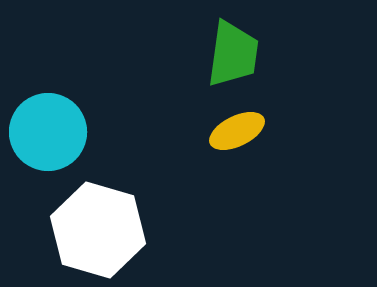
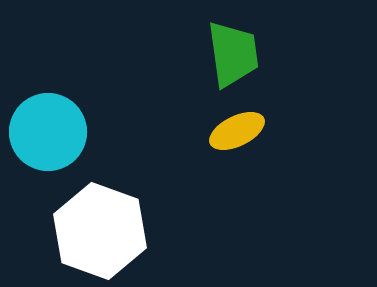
green trapezoid: rotated 16 degrees counterclockwise
white hexagon: moved 2 px right, 1 px down; rotated 4 degrees clockwise
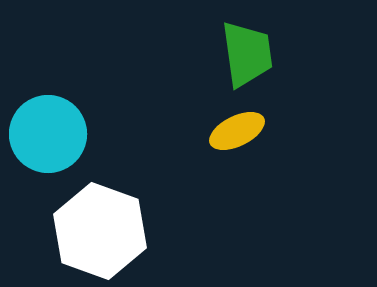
green trapezoid: moved 14 px right
cyan circle: moved 2 px down
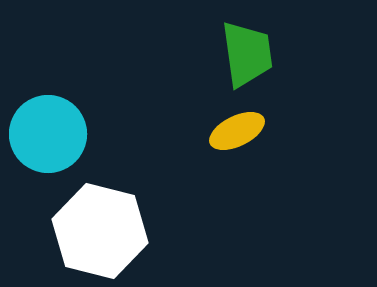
white hexagon: rotated 6 degrees counterclockwise
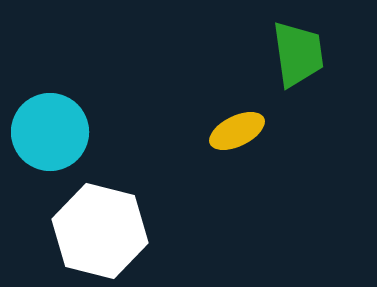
green trapezoid: moved 51 px right
cyan circle: moved 2 px right, 2 px up
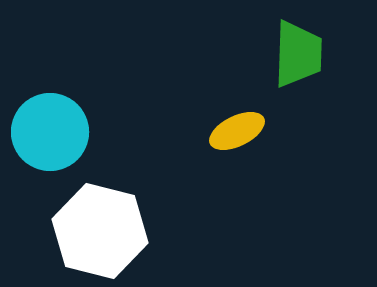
green trapezoid: rotated 10 degrees clockwise
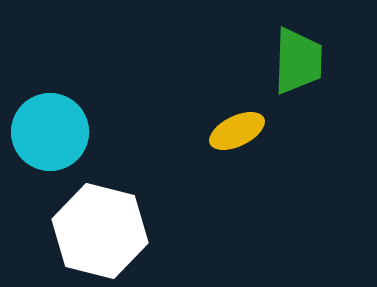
green trapezoid: moved 7 px down
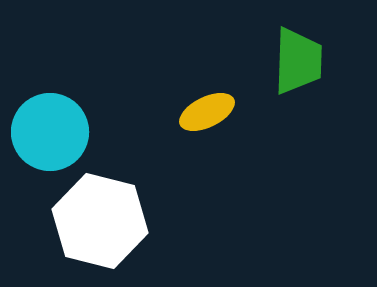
yellow ellipse: moved 30 px left, 19 px up
white hexagon: moved 10 px up
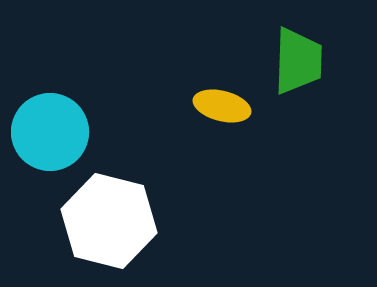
yellow ellipse: moved 15 px right, 6 px up; rotated 40 degrees clockwise
white hexagon: moved 9 px right
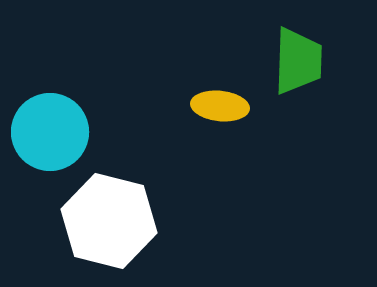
yellow ellipse: moved 2 px left; rotated 8 degrees counterclockwise
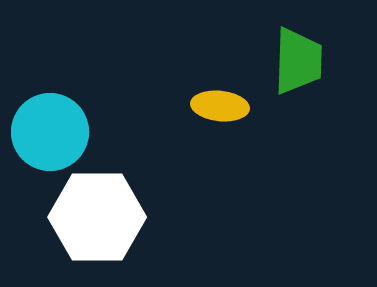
white hexagon: moved 12 px left, 4 px up; rotated 14 degrees counterclockwise
